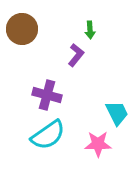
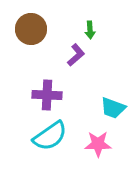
brown circle: moved 9 px right
purple L-shape: rotated 10 degrees clockwise
purple cross: rotated 12 degrees counterclockwise
cyan trapezoid: moved 4 px left, 5 px up; rotated 136 degrees clockwise
cyan semicircle: moved 2 px right, 1 px down
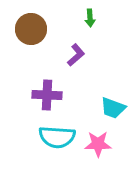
green arrow: moved 12 px up
cyan semicircle: moved 7 px right, 1 px down; rotated 39 degrees clockwise
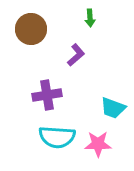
purple cross: rotated 12 degrees counterclockwise
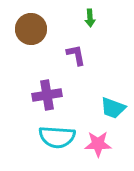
purple L-shape: rotated 60 degrees counterclockwise
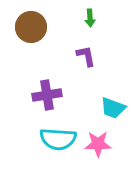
brown circle: moved 2 px up
purple L-shape: moved 10 px right, 1 px down
cyan semicircle: moved 1 px right, 2 px down
